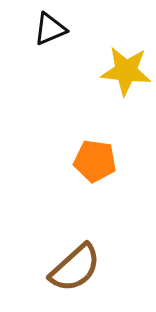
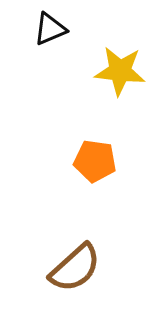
yellow star: moved 6 px left
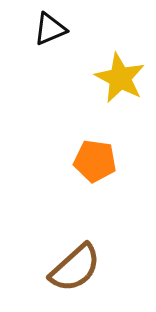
yellow star: moved 7 px down; rotated 21 degrees clockwise
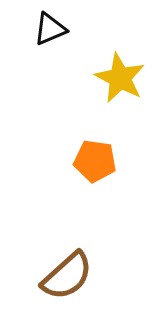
brown semicircle: moved 8 px left, 8 px down
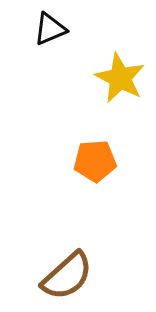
orange pentagon: rotated 12 degrees counterclockwise
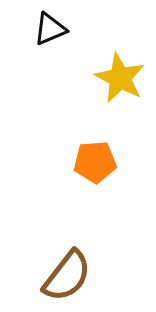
orange pentagon: moved 1 px down
brown semicircle: rotated 10 degrees counterclockwise
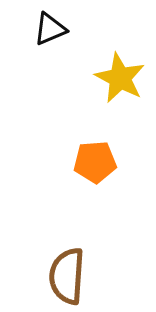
brown semicircle: rotated 146 degrees clockwise
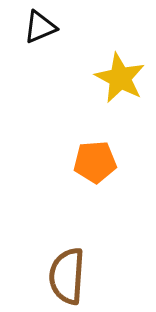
black triangle: moved 10 px left, 2 px up
